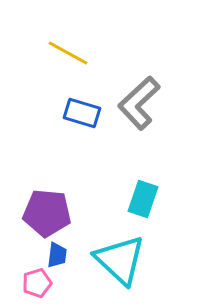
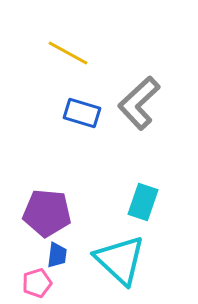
cyan rectangle: moved 3 px down
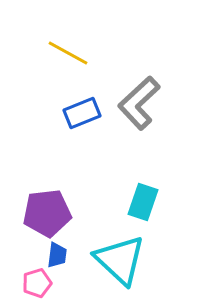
blue rectangle: rotated 39 degrees counterclockwise
purple pentagon: rotated 12 degrees counterclockwise
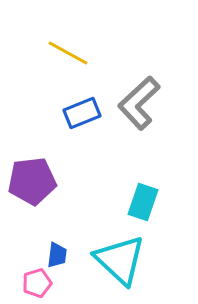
purple pentagon: moved 15 px left, 32 px up
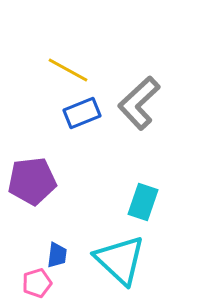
yellow line: moved 17 px down
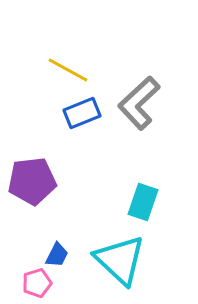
blue trapezoid: rotated 20 degrees clockwise
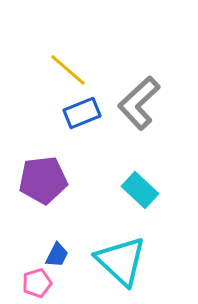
yellow line: rotated 12 degrees clockwise
purple pentagon: moved 11 px right, 1 px up
cyan rectangle: moved 3 px left, 12 px up; rotated 66 degrees counterclockwise
cyan triangle: moved 1 px right, 1 px down
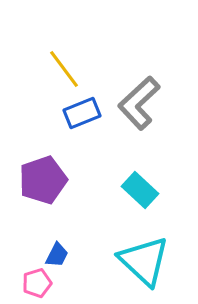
yellow line: moved 4 px left, 1 px up; rotated 12 degrees clockwise
purple pentagon: rotated 12 degrees counterclockwise
cyan triangle: moved 23 px right
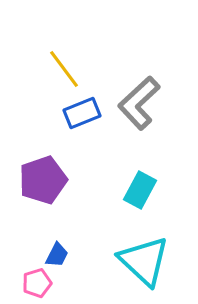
cyan rectangle: rotated 75 degrees clockwise
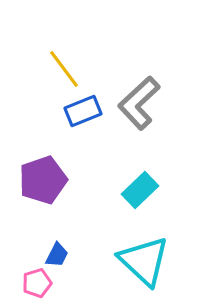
blue rectangle: moved 1 px right, 2 px up
cyan rectangle: rotated 18 degrees clockwise
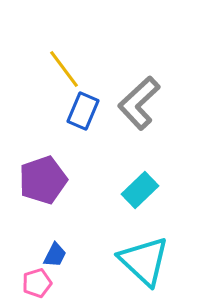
blue rectangle: rotated 45 degrees counterclockwise
blue trapezoid: moved 2 px left
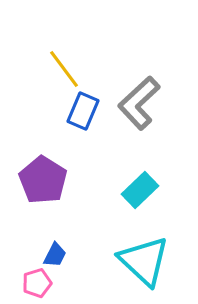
purple pentagon: rotated 21 degrees counterclockwise
